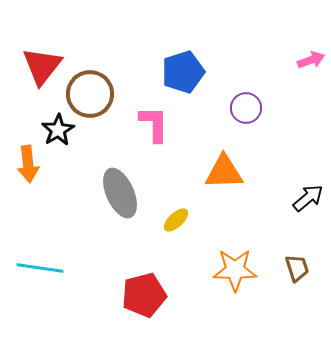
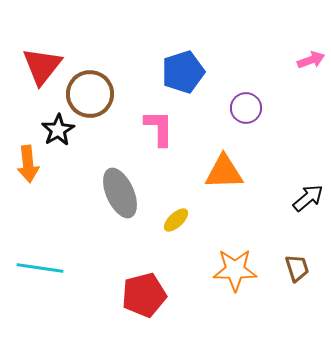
pink L-shape: moved 5 px right, 4 px down
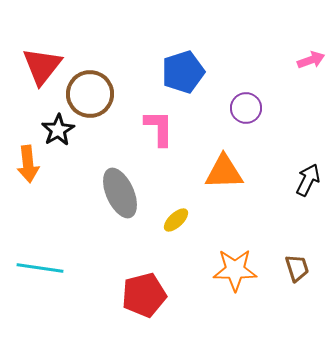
black arrow: moved 18 px up; rotated 24 degrees counterclockwise
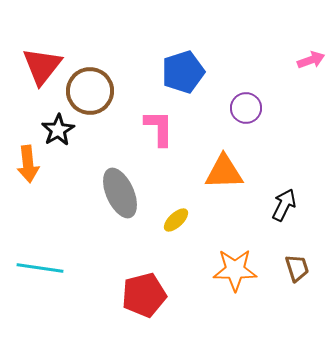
brown circle: moved 3 px up
black arrow: moved 24 px left, 25 px down
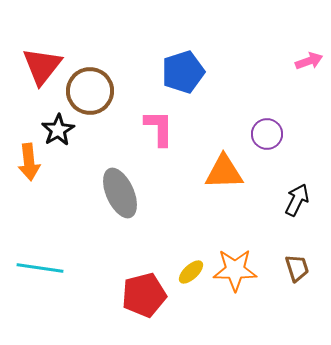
pink arrow: moved 2 px left, 1 px down
purple circle: moved 21 px right, 26 px down
orange arrow: moved 1 px right, 2 px up
black arrow: moved 13 px right, 5 px up
yellow ellipse: moved 15 px right, 52 px down
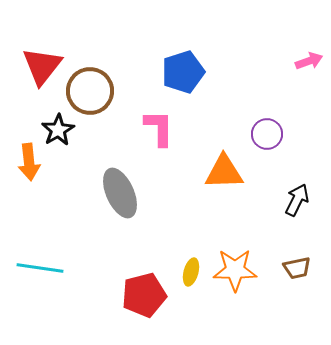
brown trapezoid: rotated 96 degrees clockwise
yellow ellipse: rotated 32 degrees counterclockwise
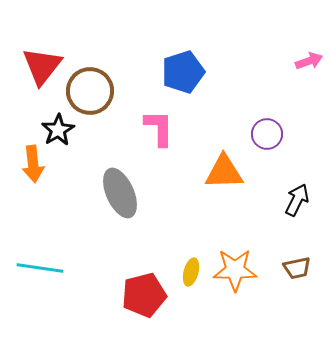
orange arrow: moved 4 px right, 2 px down
